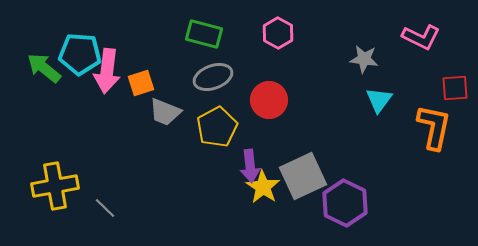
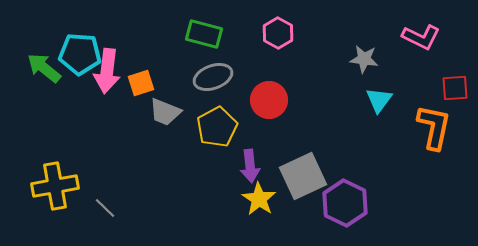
yellow star: moved 4 px left, 12 px down
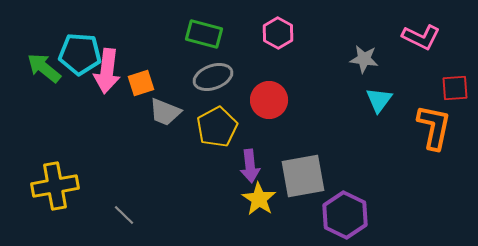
gray square: rotated 15 degrees clockwise
purple hexagon: moved 12 px down
gray line: moved 19 px right, 7 px down
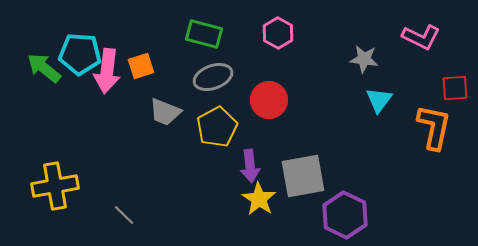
orange square: moved 17 px up
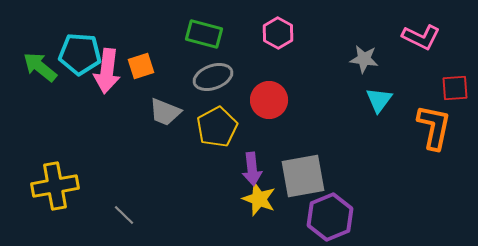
green arrow: moved 4 px left, 1 px up
purple arrow: moved 2 px right, 3 px down
yellow star: rotated 12 degrees counterclockwise
purple hexagon: moved 15 px left, 2 px down; rotated 12 degrees clockwise
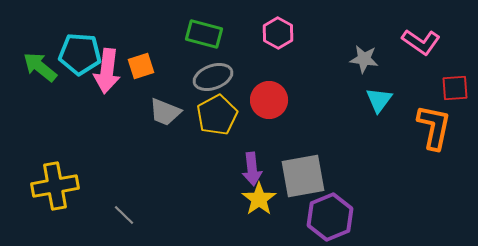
pink L-shape: moved 5 px down; rotated 9 degrees clockwise
yellow pentagon: moved 12 px up
yellow star: rotated 16 degrees clockwise
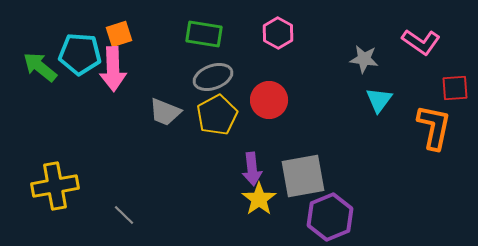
green rectangle: rotated 6 degrees counterclockwise
orange square: moved 22 px left, 32 px up
pink arrow: moved 6 px right, 2 px up; rotated 9 degrees counterclockwise
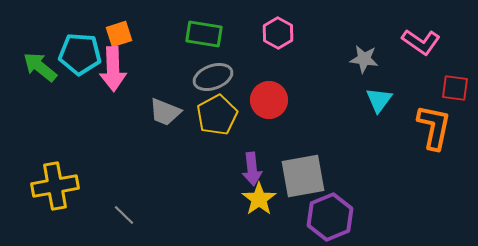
red square: rotated 12 degrees clockwise
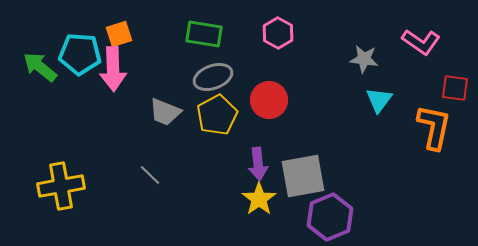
purple arrow: moved 6 px right, 5 px up
yellow cross: moved 6 px right
gray line: moved 26 px right, 40 px up
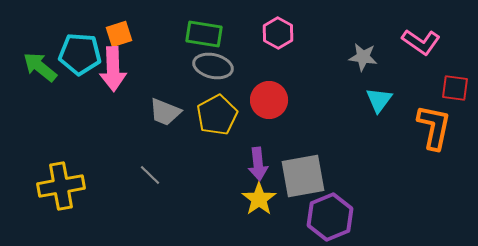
gray star: moved 1 px left, 2 px up
gray ellipse: moved 11 px up; rotated 33 degrees clockwise
